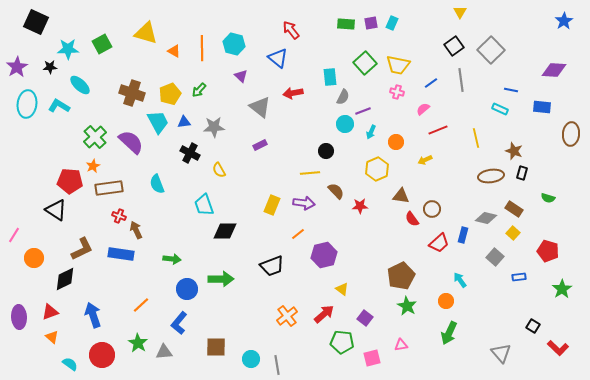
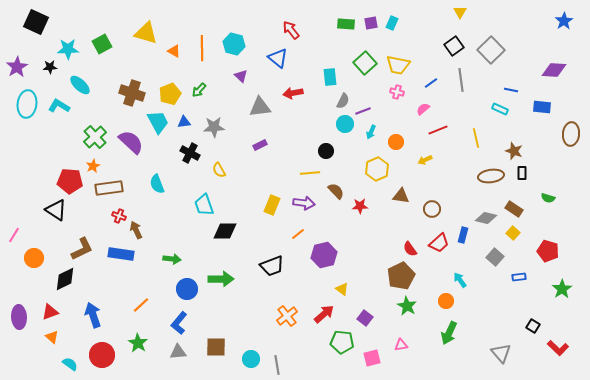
gray semicircle at (343, 97): moved 4 px down
gray triangle at (260, 107): rotated 45 degrees counterclockwise
black rectangle at (522, 173): rotated 16 degrees counterclockwise
red semicircle at (412, 219): moved 2 px left, 30 px down
gray triangle at (164, 352): moved 14 px right
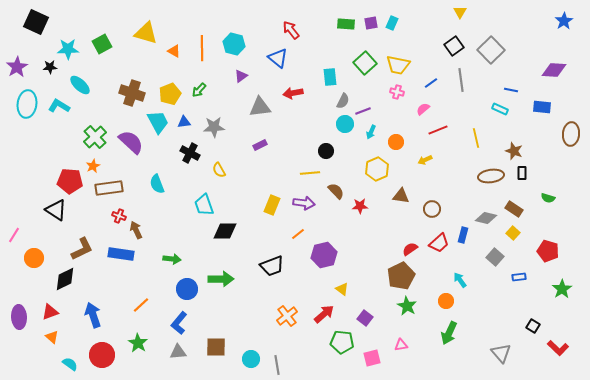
purple triangle at (241, 76): rotated 40 degrees clockwise
red semicircle at (410, 249): rotated 91 degrees clockwise
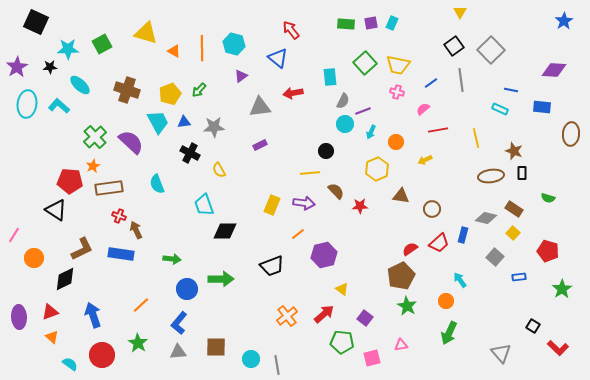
brown cross at (132, 93): moved 5 px left, 3 px up
cyan L-shape at (59, 106): rotated 10 degrees clockwise
red line at (438, 130): rotated 12 degrees clockwise
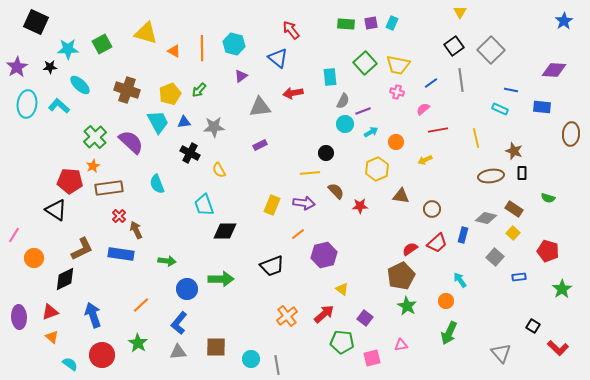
cyan arrow at (371, 132): rotated 144 degrees counterclockwise
black circle at (326, 151): moved 2 px down
red cross at (119, 216): rotated 24 degrees clockwise
red trapezoid at (439, 243): moved 2 px left
green arrow at (172, 259): moved 5 px left, 2 px down
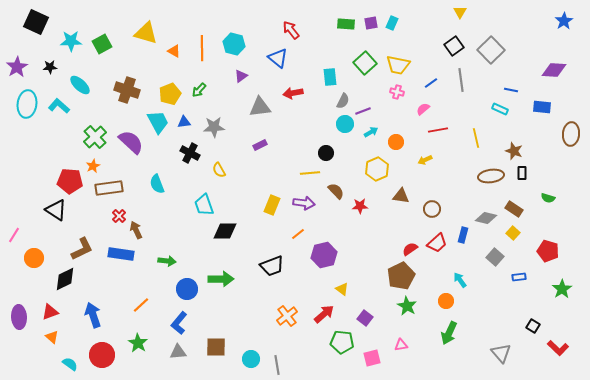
cyan star at (68, 49): moved 3 px right, 8 px up
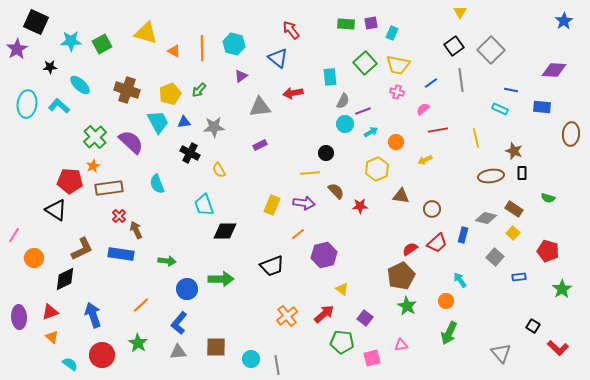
cyan rectangle at (392, 23): moved 10 px down
purple star at (17, 67): moved 18 px up
